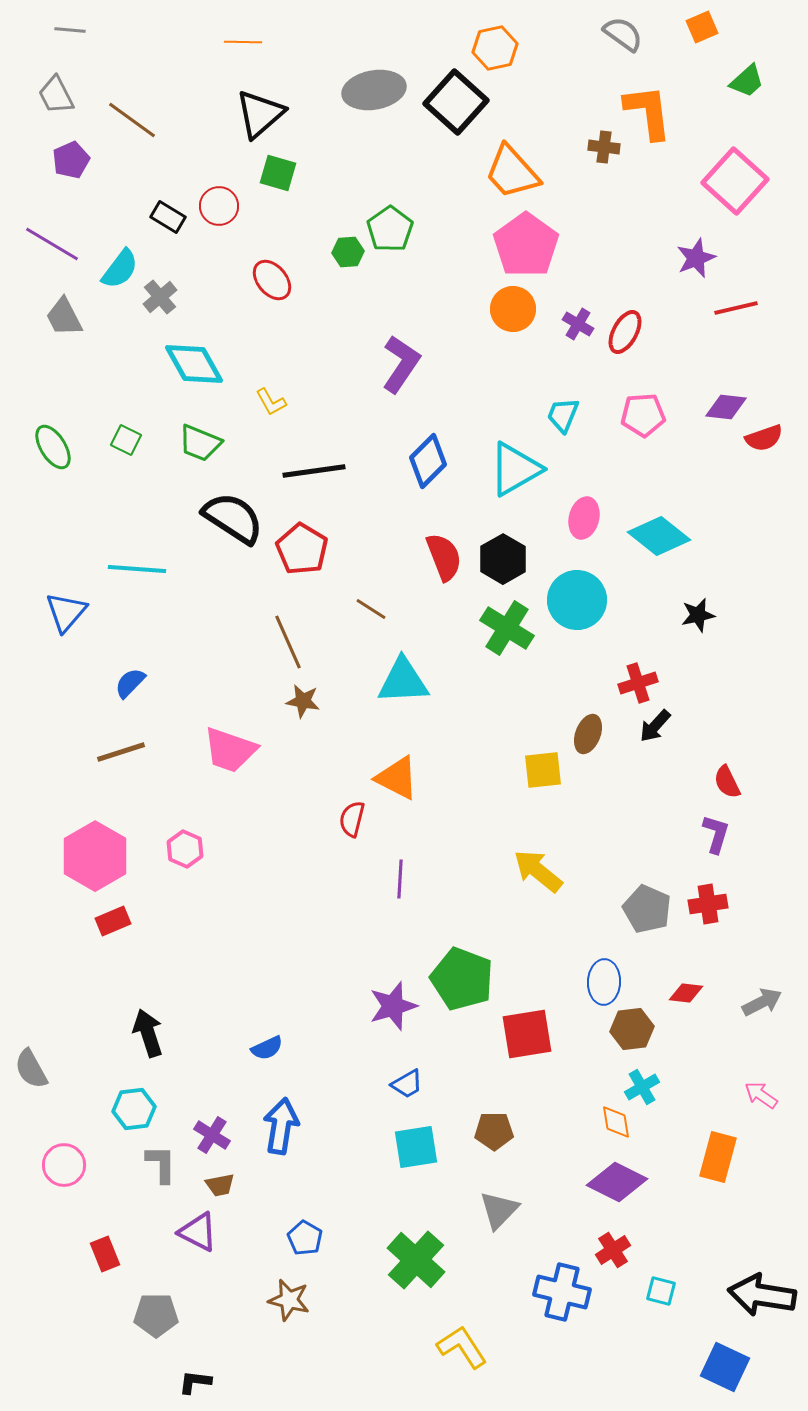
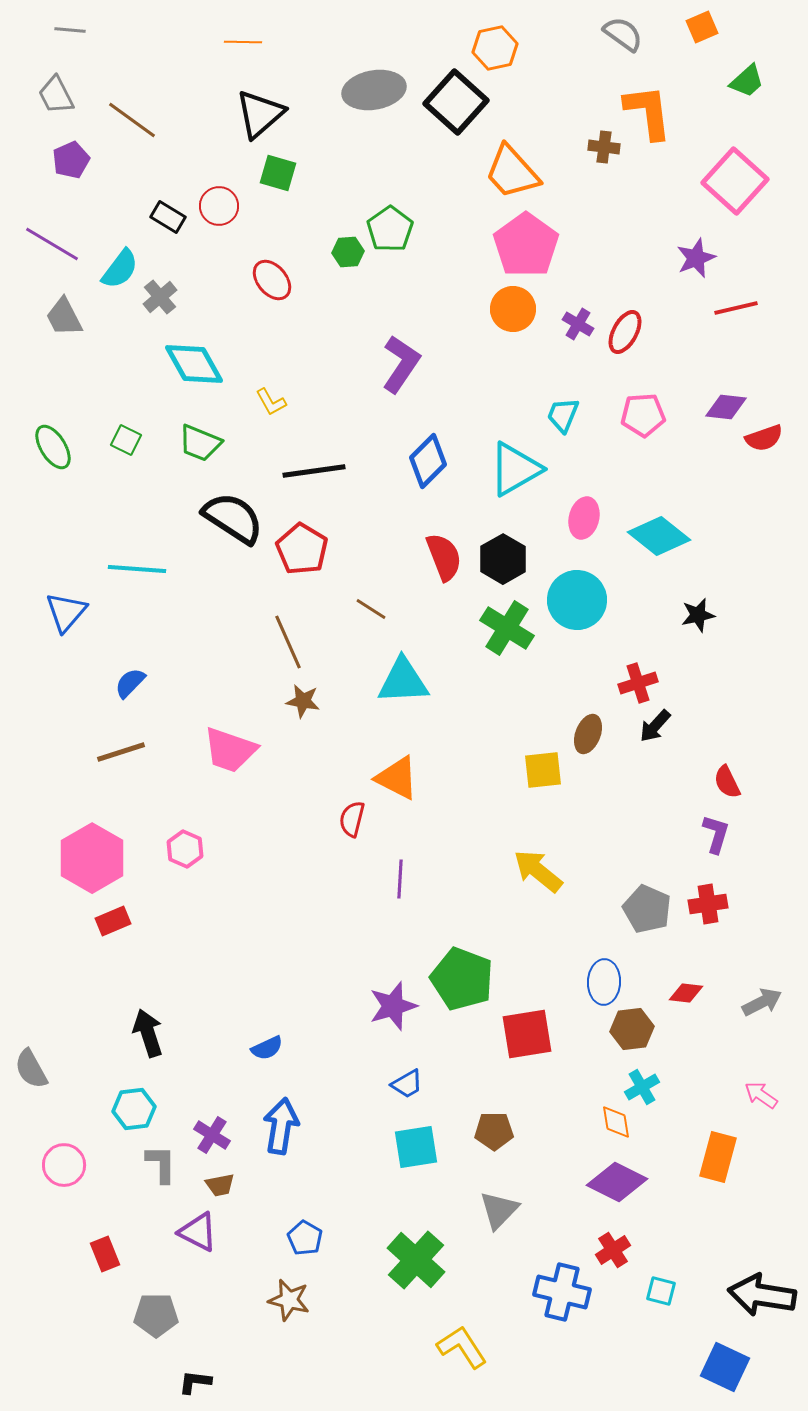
pink hexagon at (95, 856): moved 3 px left, 2 px down
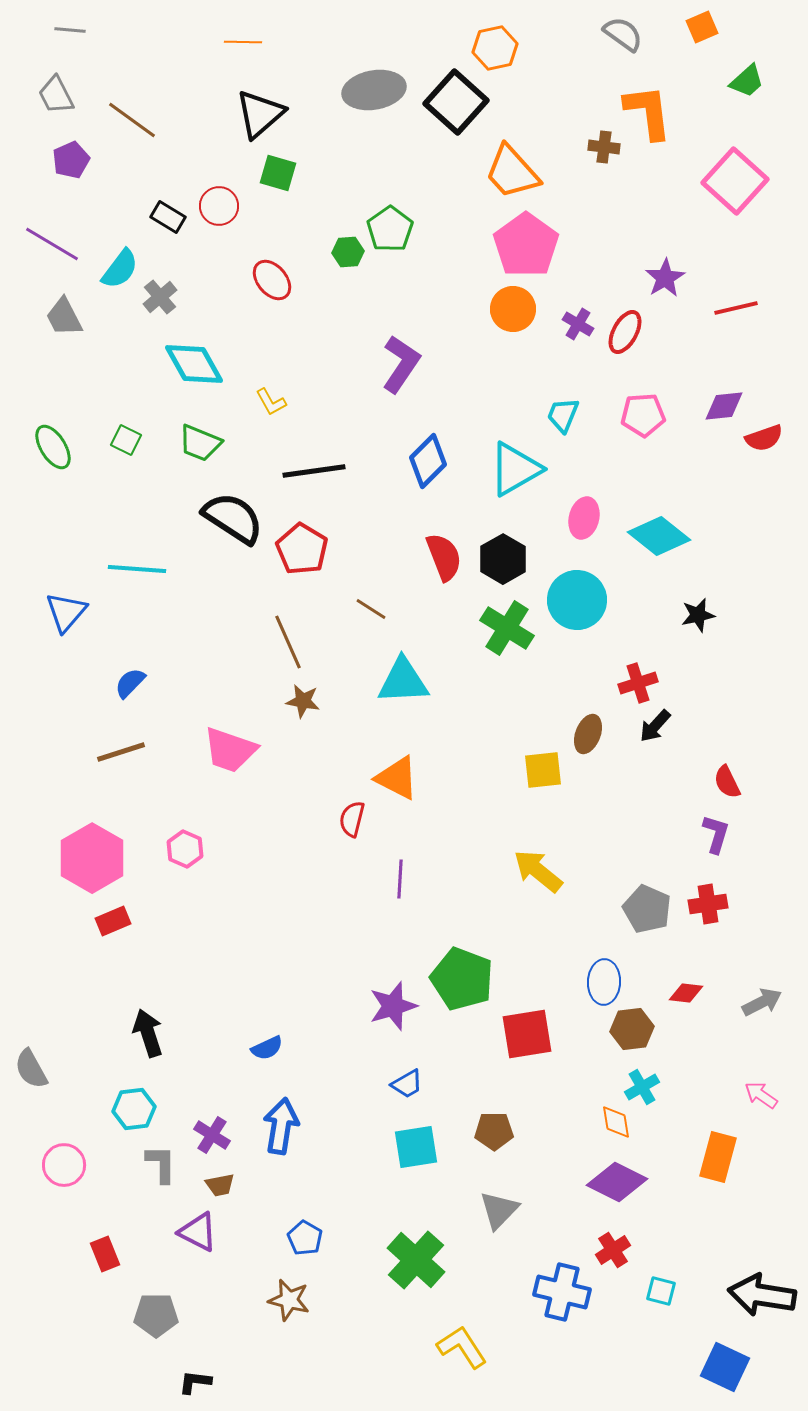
purple star at (696, 258): moved 31 px left, 20 px down; rotated 9 degrees counterclockwise
purple diamond at (726, 407): moved 2 px left, 1 px up; rotated 12 degrees counterclockwise
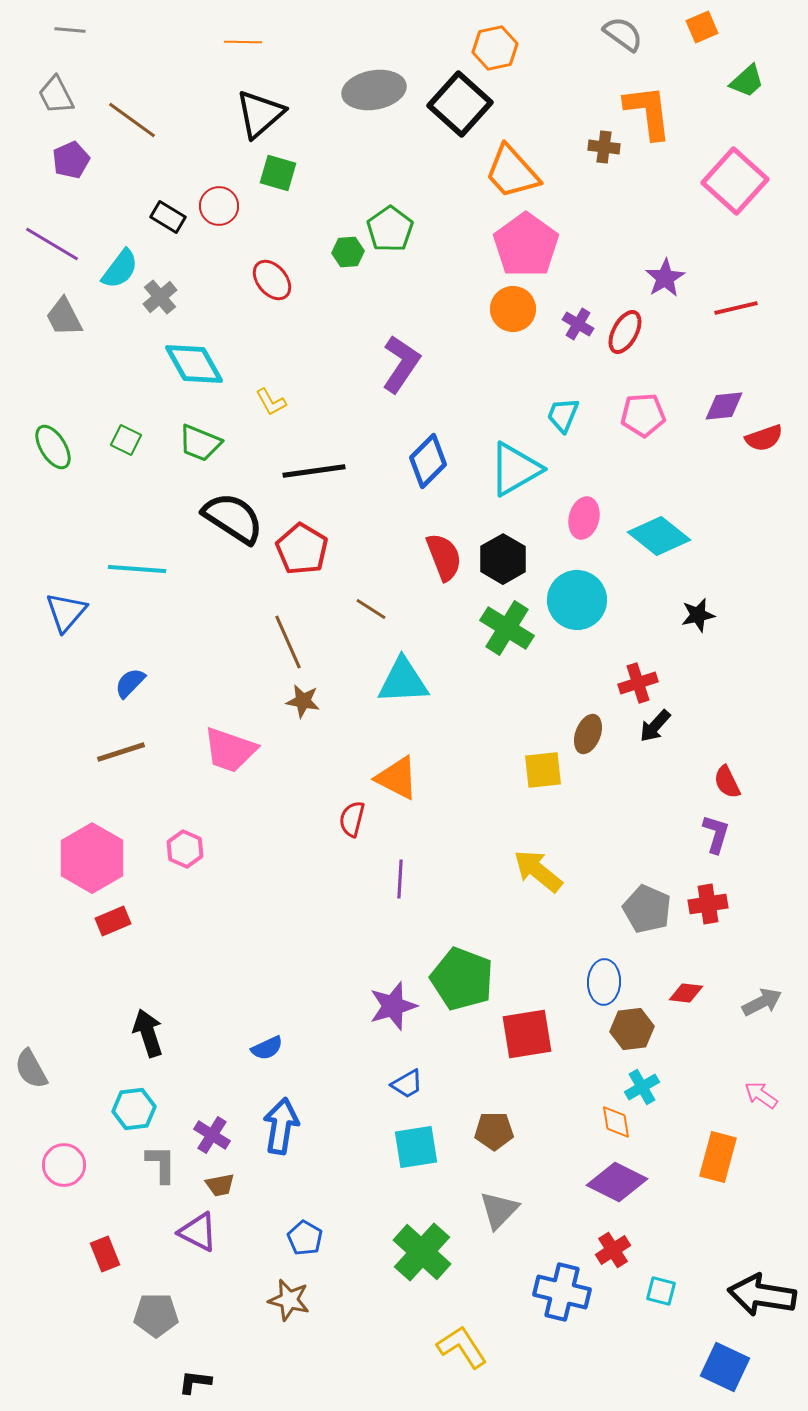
black square at (456, 102): moved 4 px right, 2 px down
green cross at (416, 1260): moved 6 px right, 8 px up
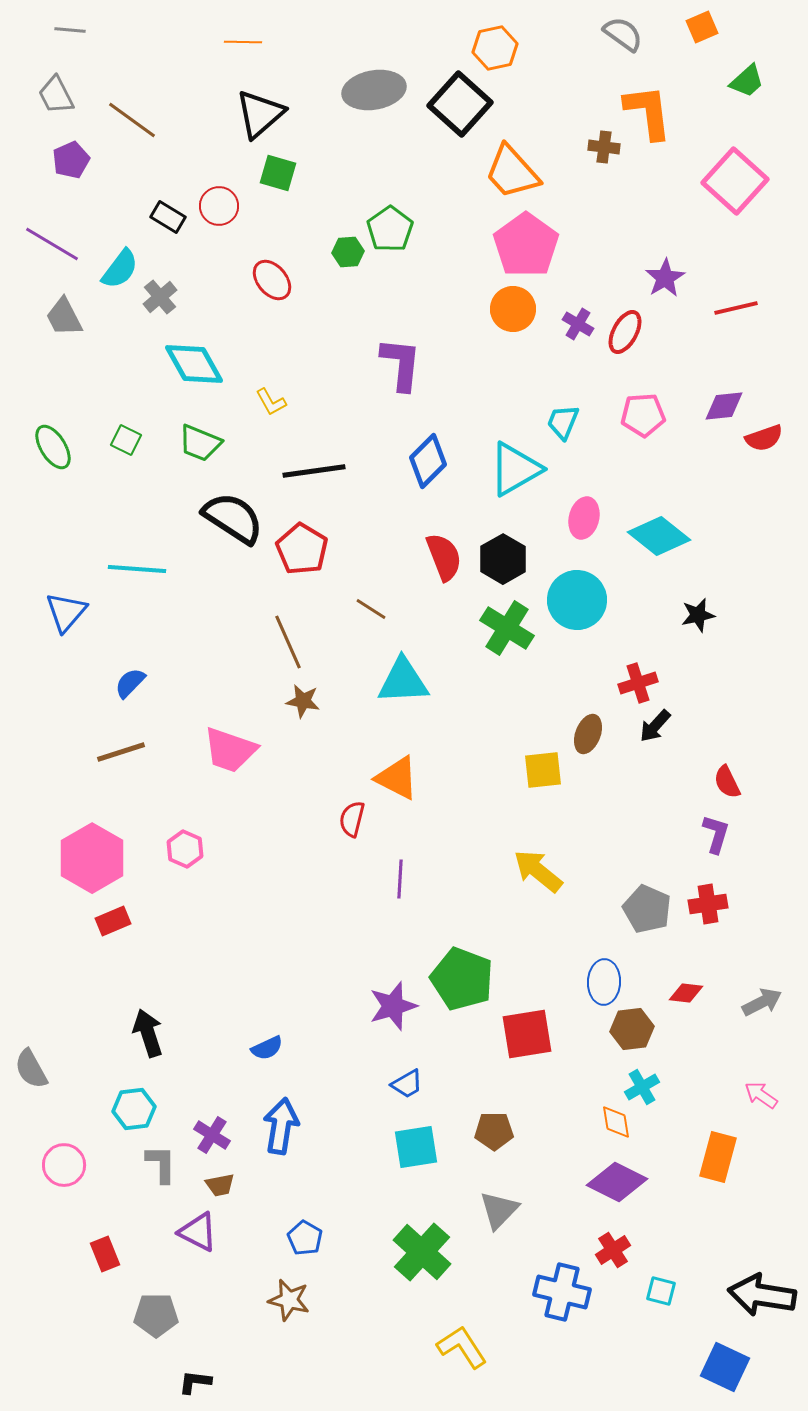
purple L-shape at (401, 364): rotated 28 degrees counterclockwise
cyan trapezoid at (563, 415): moved 7 px down
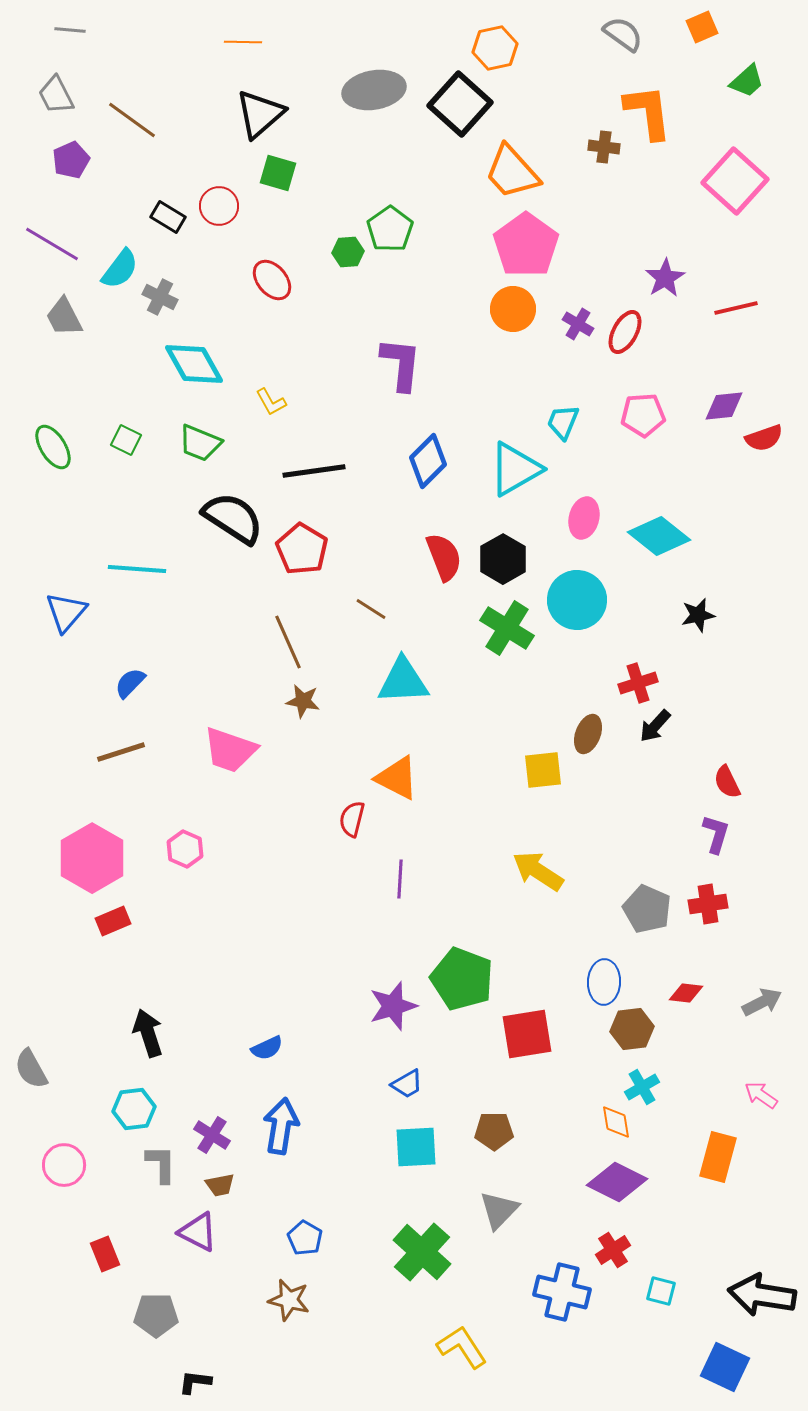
gray cross at (160, 297): rotated 24 degrees counterclockwise
yellow arrow at (538, 871): rotated 6 degrees counterclockwise
cyan square at (416, 1147): rotated 6 degrees clockwise
